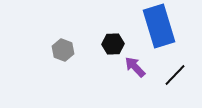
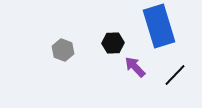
black hexagon: moved 1 px up
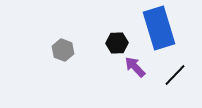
blue rectangle: moved 2 px down
black hexagon: moved 4 px right
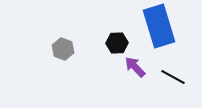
blue rectangle: moved 2 px up
gray hexagon: moved 1 px up
black line: moved 2 px left, 2 px down; rotated 75 degrees clockwise
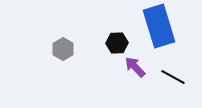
gray hexagon: rotated 10 degrees clockwise
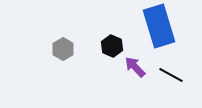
black hexagon: moved 5 px left, 3 px down; rotated 25 degrees clockwise
black line: moved 2 px left, 2 px up
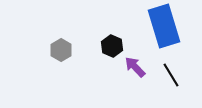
blue rectangle: moved 5 px right
gray hexagon: moved 2 px left, 1 px down
black line: rotated 30 degrees clockwise
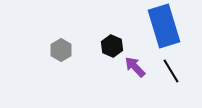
black line: moved 4 px up
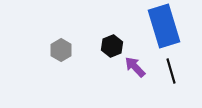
black hexagon: rotated 15 degrees clockwise
black line: rotated 15 degrees clockwise
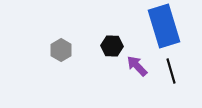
black hexagon: rotated 25 degrees clockwise
purple arrow: moved 2 px right, 1 px up
